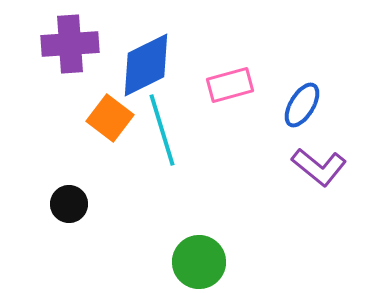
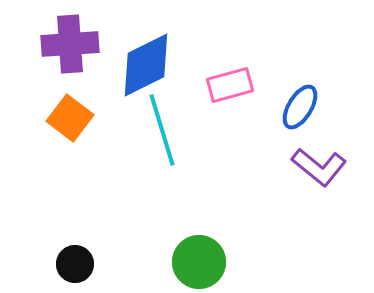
blue ellipse: moved 2 px left, 2 px down
orange square: moved 40 px left
black circle: moved 6 px right, 60 px down
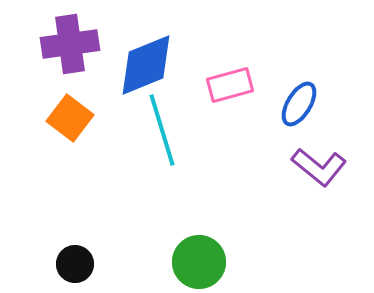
purple cross: rotated 4 degrees counterclockwise
blue diamond: rotated 4 degrees clockwise
blue ellipse: moved 1 px left, 3 px up
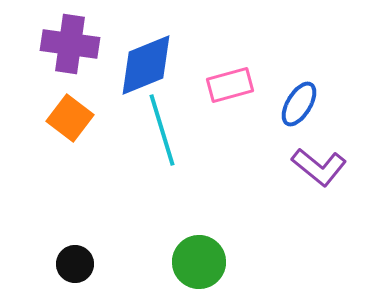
purple cross: rotated 16 degrees clockwise
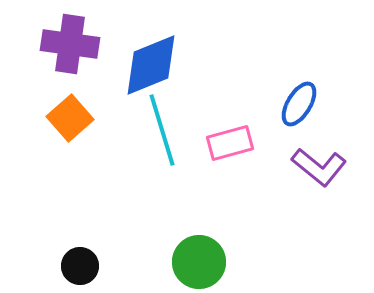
blue diamond: moved 5 px right
pink rectangle: moved 58 px down
orange square: rotated 12 degrees clockwise
black circle: moved 5 px right, 2 px down
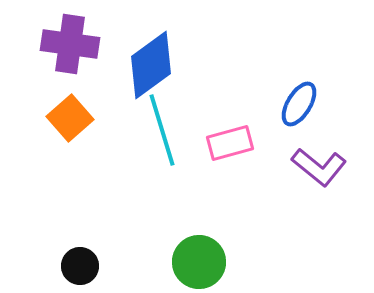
blue diamond: rotated 14 degrees counterclockwise
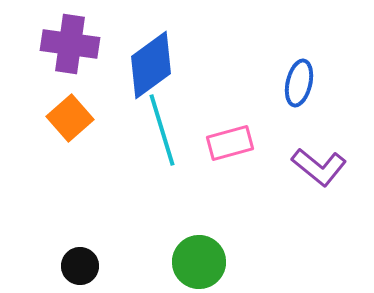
blue ellipse: moved 21 px up; rotated 18 degrees counterclockwise
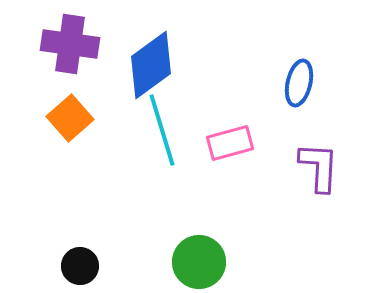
purple L-shape: rotated 126 degrees counterclockwise
